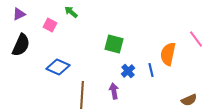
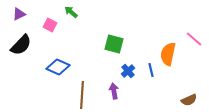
pink line: moved 2 px left; rotated 12 degrees counterclockwise
black semicircle: rotated 20 degrees clockwise
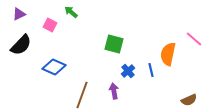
blue diamond: moved 4 px left
brown line: rotated 16 degrees clockwise
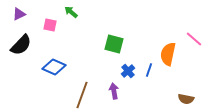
pink square: rotated 16 degrees counterclockwise
blue line: moved 2 px left; rotated 32 degrees clockwise
brown semicircle: moved 3 px left, 1 px up; rotated 35 degrees clockwise
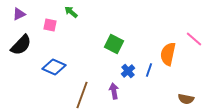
green square: rotated 12 degrees clockwise
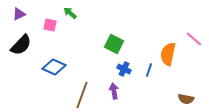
green arrow: moved 1 px left, 1 px down
blue cross: moved 4 px left, 2 px up; rotated 24 degrees counterclockwise
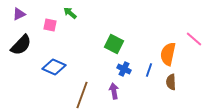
brown semicircle: moved 15 px left, 17 px up; rotated 77 degrees clockwise
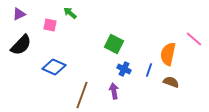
brown semicircle: rotated 112 degrees clockwise
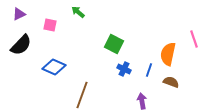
green arrow: moved 8 px right, 1 px up
pink line: rotated 30 degrees clockwise
purple arrow: moved 28 px right, 10 px down
